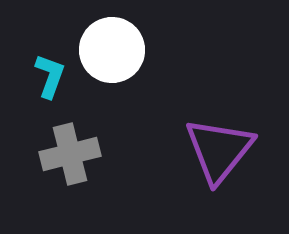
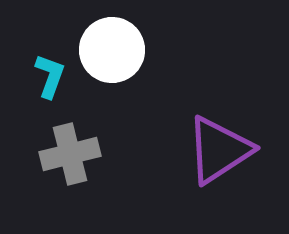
purple triangle: rotated 18 degrees clockwise
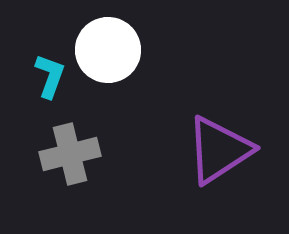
white circle: moved 4 px left
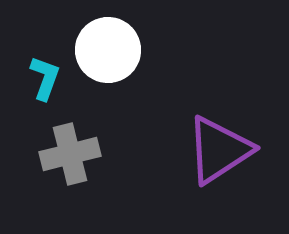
cyan L-shape: moved 5 px left, 2 px down
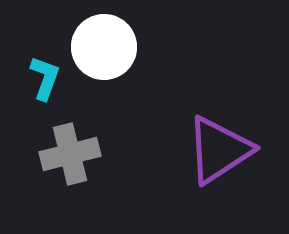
white circle: moved 4 px left, 3 px up
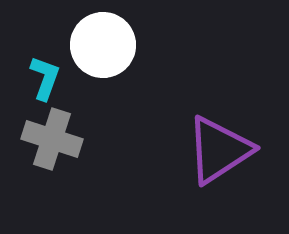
white circle: moved 1 px left, 2 px up
gray cross: moved 18 px left, 15 px up; rotated 32 degrees clockwise
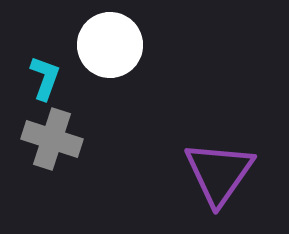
white circle: moved 7 px right
purple triangle: moved 23 px down; rotated 22 degrees counterclockwise
